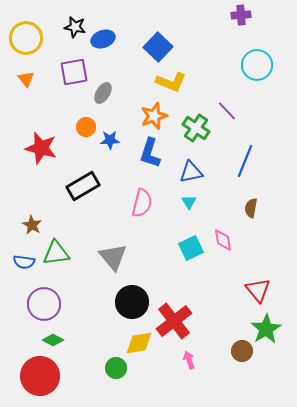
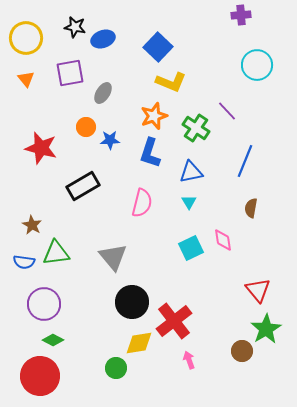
purple square: moved 4 px left, 1 px down
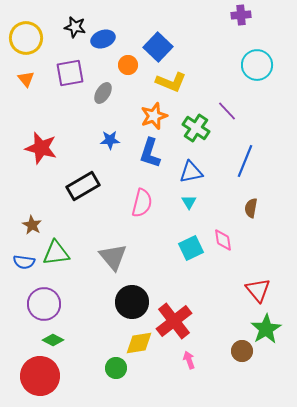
orange circle: moved 42 px right, 62 px up
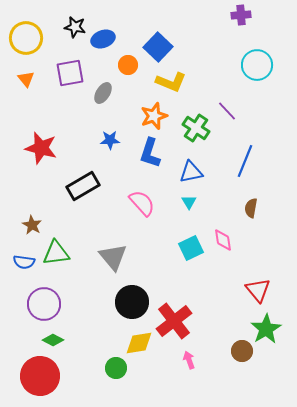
pink semicircle: rotated 56 degrees counterclockwise
